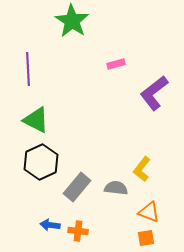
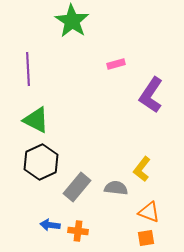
purple L-shape: moved 3 px left, 2 px down; rotated 18 degrees counterclockwise
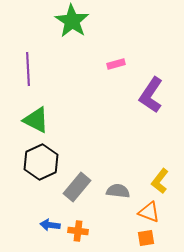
yellow L-shape: moved 18 px right, 12 px down
gray semicircle: moved 2 px right, 3 px down
